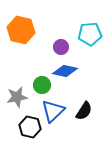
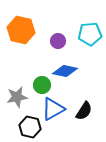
purple circle: moved 3 px left, 6 px up
blue triangle: moved 2 px up; rotated 15 degrees clockwise
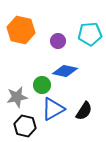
black hexagon: moved 5 px left, 1 px up
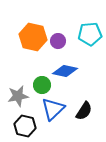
orange hexagon: moved 12 px right, 7 px down
gray star: moved 1 px right, 1 px up
blue triangle: rotated 15 degrees counterclockwise
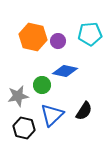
blue triangle: moved 1 px left, 6 px down
black hexagon: moved 1 px left, 2 px down
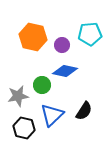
purple circle: moved 4 px right, 4 px down
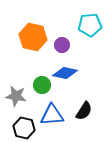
cyan pentagon: moved 9 px up
blue diamond: moved 2 px down
gray star: moved 2 px left; rotated 20 degrees clockwise
blue triangle: rotated 40 degrees clockwise
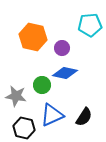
purple circle: moved 3 px down
black semicircle: moved 6 px down
blue triangle: rotated 20 degrees counterclockwise
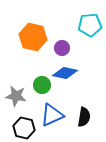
black semicircle: rotated 24 degrees counterclockwise
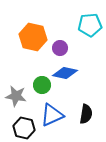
purple circle: moved 2 px left
black semicircle: moved 2 px right, 3 px up
